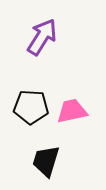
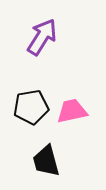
black pentagon: rotated 12 degrees counterclockwise
black trapezoid: rotated 32 degrees counterclockwise
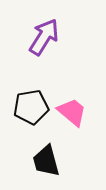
purple arrow: moved 2 px right
pink trapezoid: moved 1 px down; rotated 52 degrees clockwise
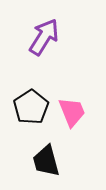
black pentagon: rotated 24 degrees counterclockwise
pink trapezoid: rotated 28 degrees clockwise
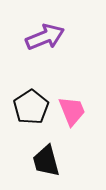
purple arrow: moved 1 px right; rotated 36 degrees clockwise
pink trapezoid: moved 1 px up
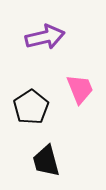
purple arrow: rotated 9 degrees clockwise
pink trapezoid: moved 8 px right, 22 px up
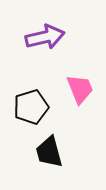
black pentagon: rotated 16 degrees clockwise
black trapezoid: moved 3 px right, 9 px up
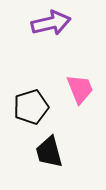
purple arrow: moved 6 px right, 14 px up
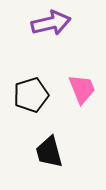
pink trapezoid: moved 2 px right
black pentagon: moved 12 px up
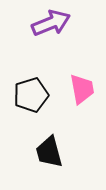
purple arrow: rotated 9 degrees counterclockwise
pink trapezoid: rotated 12 degrees clockwise
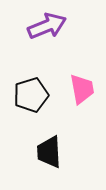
purple arrow: moved 4 px left, 3 px down
black trapezoid: rotated 12 degrees clockwise
